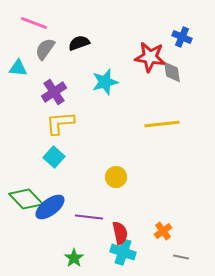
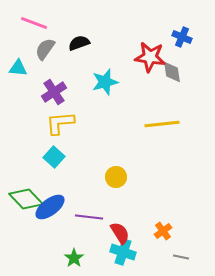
red semicircle: rotated 20 degrees counterclockwise
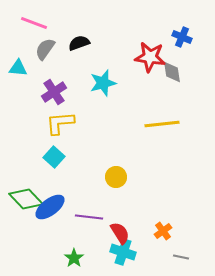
cyan star: moved 2 px left, 1 px down
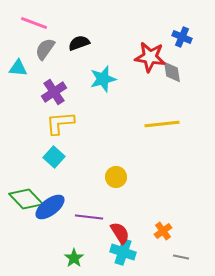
cyan star: moved 4 px up
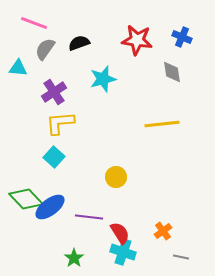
red star: moved 13 px left, 17 px up
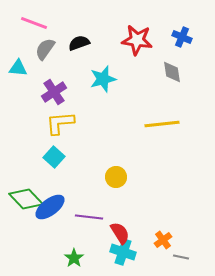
orange cross: moved 9 px down
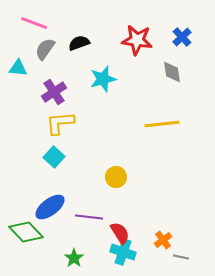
blue cross: rotated 24 degrees clockwise
green diamond: moved 33 px down
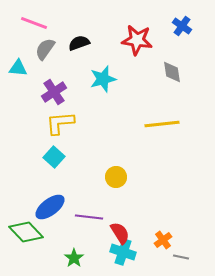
blue cross: moved 11 px up; rotated 12 degrees counterclockwise
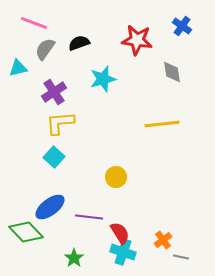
cyan triangle: rotated 18 degrees counterclockwise
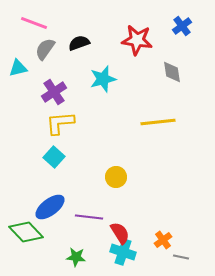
blue cross: rotated 18 degrees clockwise
yellow line: moved 4 px left, 2 px up
green star: moved 2 px right, 1 px up; rotated 30 degrees counterclockwise
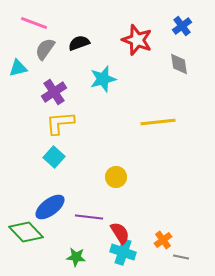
red star: rotated 12 degrees clockwise
gray diamond: moved 7 px right, 8 px up
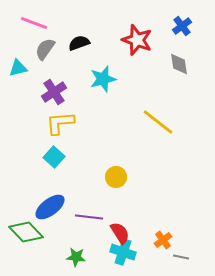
yellow line: rotated 44 degrees clockwise
